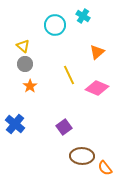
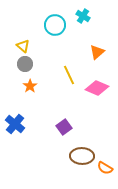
orange semicircle: rotated 21 degrees counterclockwise
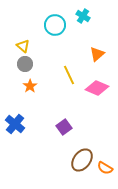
orange triangle: moved 2 px down
brown ellipse: moved 4 px down; rotated 55 degrees counterclockwise
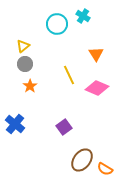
cyan circle: moved 2 px right, 1 px up
yellow triangle: rotated 40 degrees clockwise
orange triangle: moved 1 px left; rotated 21 degrees counterclockwise
orange semicircle: moved 1 px down
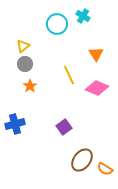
blue cross: rotated 36 degrees clockwise
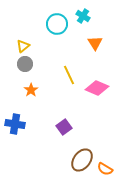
orange triangle: moved 1 px left, 11 px up
orange star: moved 1 px right, 4 px down
blue cross: rotated 24 degrees clockwise
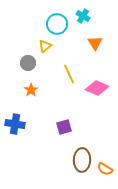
yellow triangle: moved 22 px right
gray circle: moved 3 px right, 1 px up
yellow line: moved 1 px up
purple square: rotated 21 degrees clockwise
brown ellipse: rotated 35 degrees counterclockwise
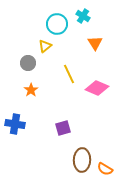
purple square: moved 1 px left, 1 px down
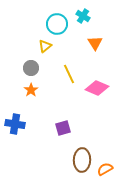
gray circle: moved 3 px right, 5 px down
orange semicircle: rotated 119 degrees clockwise
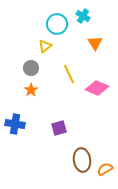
purple square: moved 4 px left
brown ellipse: rotated 10 degrees counterclockwise
